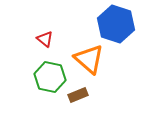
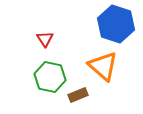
red triangle: rotated 18 degrees clockwise
orange triangle: moved 14 px right, 7 px down
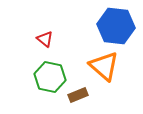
blue hexagon: moved 2 px down; rotated 12 degrees counterclockwise
red triangle: rotated 18 degrees counterclockwise
orange triangle: moved 1 px right
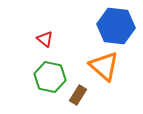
brown rectangle: rotated 36 degrees counterclockwise
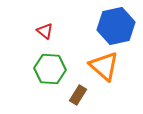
blue hexagon: rotated 18 degrees counterclockwise
red triangle: moved 8 px up
green hexagon: moved 8 px up; rotated 8 degrees counterclockwise
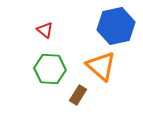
red triangle: moved 1 px up
orange triangle: moved 3 px left
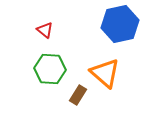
blue hexagon: moved 4 px right, 2 px up
orange triangle: moved 4 px right, 7 px down
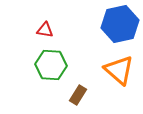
red triangle: rotated 30 degrees counterclockwise
green hexagon: moved 1 px right, 4 px up
orange triangle: moved 14 px right, 3 px up
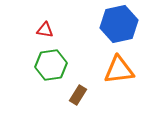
blue hexagon: moved 1 px left
green hexagon: rotated 12 degrees counterclockwise
orange triangle: rotated 48 degrees counterclockwise
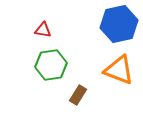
red triangle: moved 2 px left
orange triangle: rotated 28 degrees clockwise
